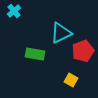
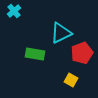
red pentagon: moved 1 px left, 2 px down
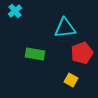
cyan cross: moved 1 px right
cyan triangle: moved 4 px right, 5 px up; rotated 20 degrees clockwise
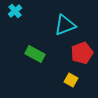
cyan triangle: moved 3 px up; rotated 15 degrees counterclockwise
green rectangle: rotated 18 degrees clockwise
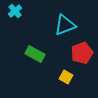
yellow square: moved 5 px left, 3 px up
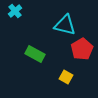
cyan triangle: rotated 35 degrees clockwise
red pentagon: moved 4 px up; rotated 10 degrees counterclockwise
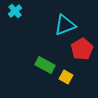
cyan triangle: rotated 35 degrees counterclockwise
green rectangle: moved 10 px right, 11 px down
